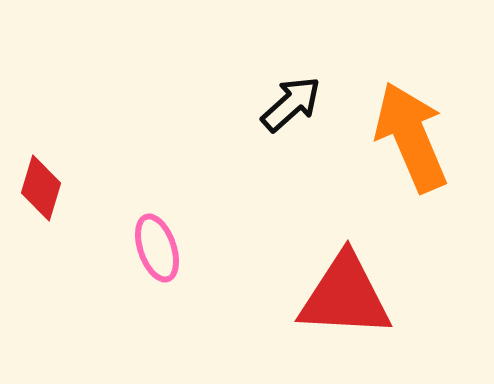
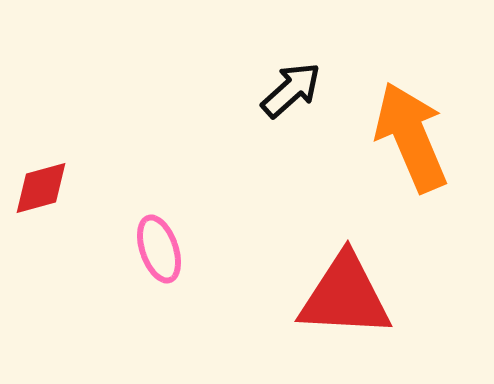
black arrow: moved 14 px up
red diamond: rotated 58 degrees clockwise
pink ellipse: moved 2 px right, 1 px down
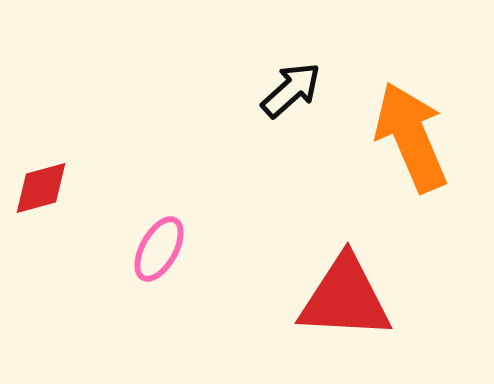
pink ellipse: rotated 48 degrees clockwise
red triangle: moved 2 px down
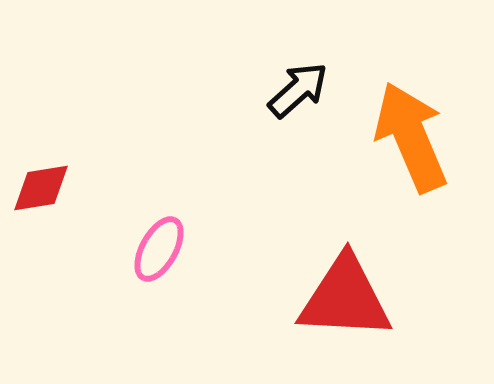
black arrow: moved 7 px right
red diamond: rotated 6 degrees clockwise
